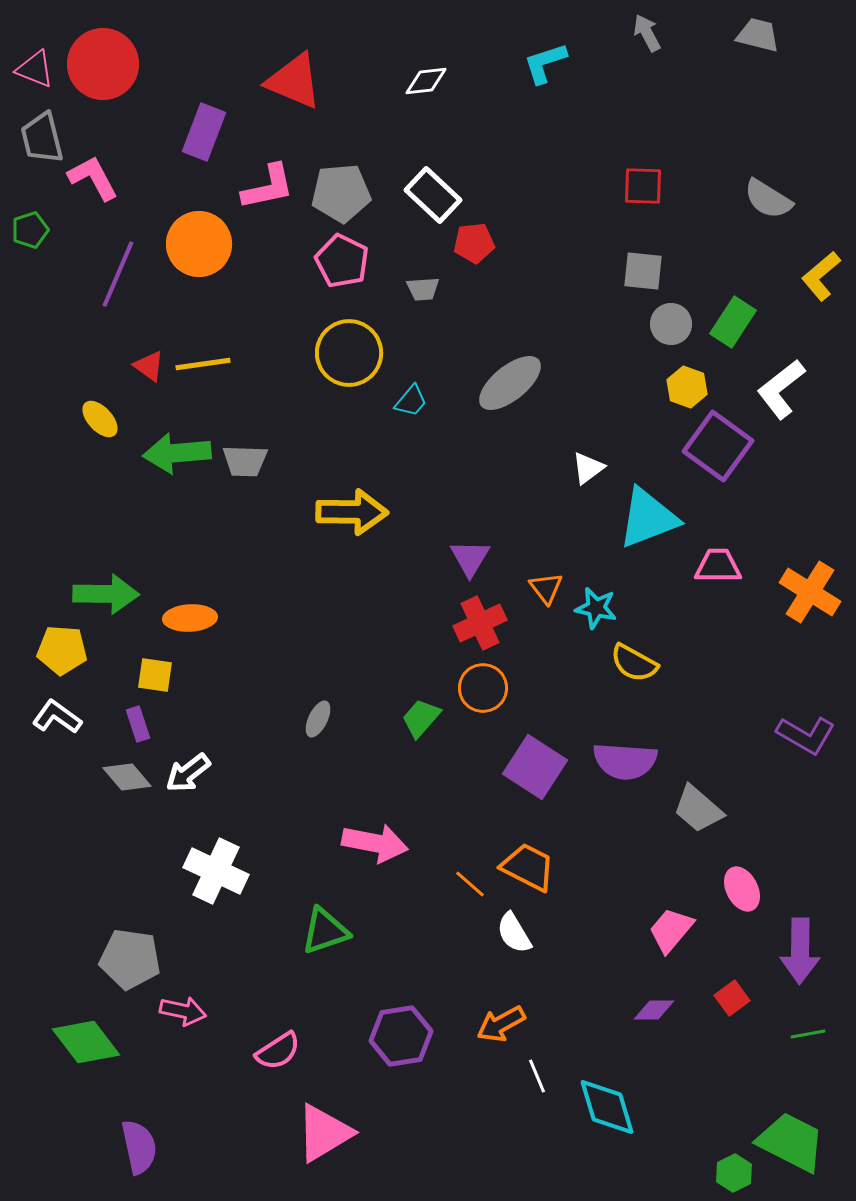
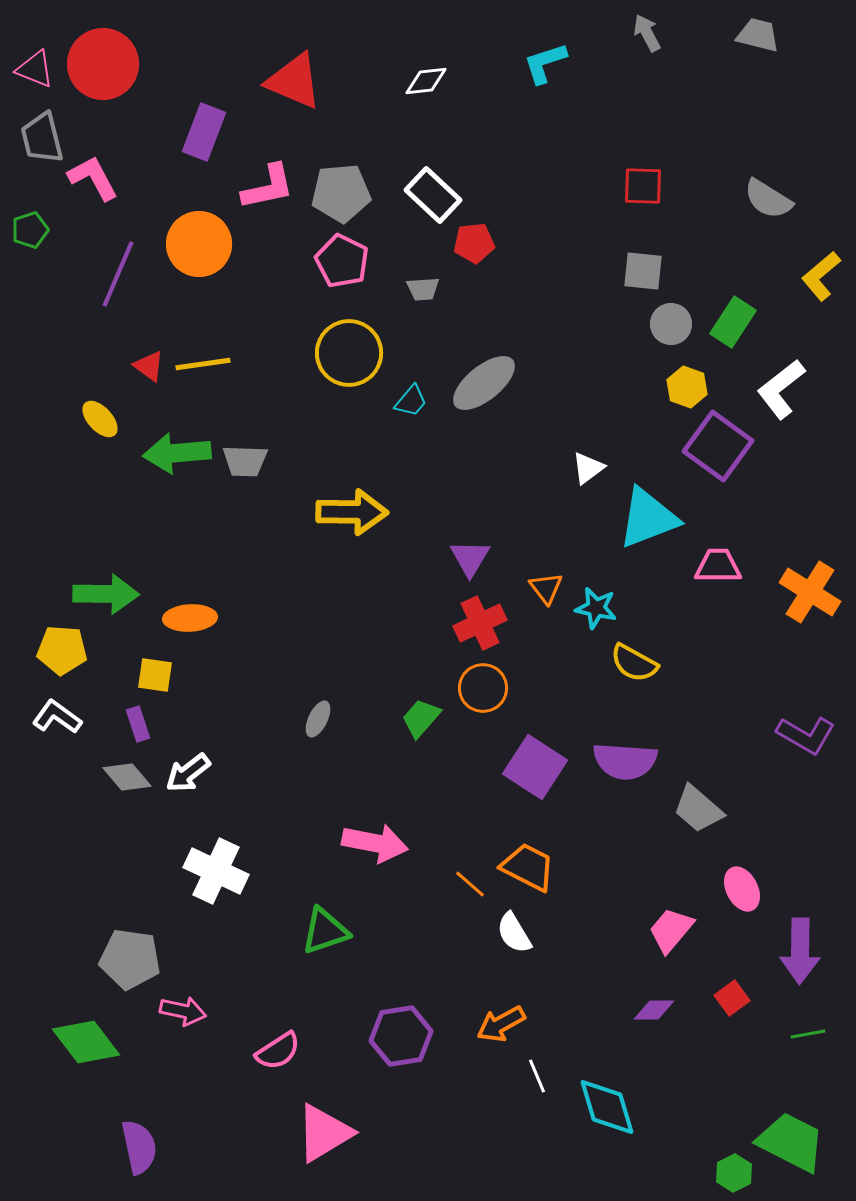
gray ellipse at (510, 383): moved 26 px left
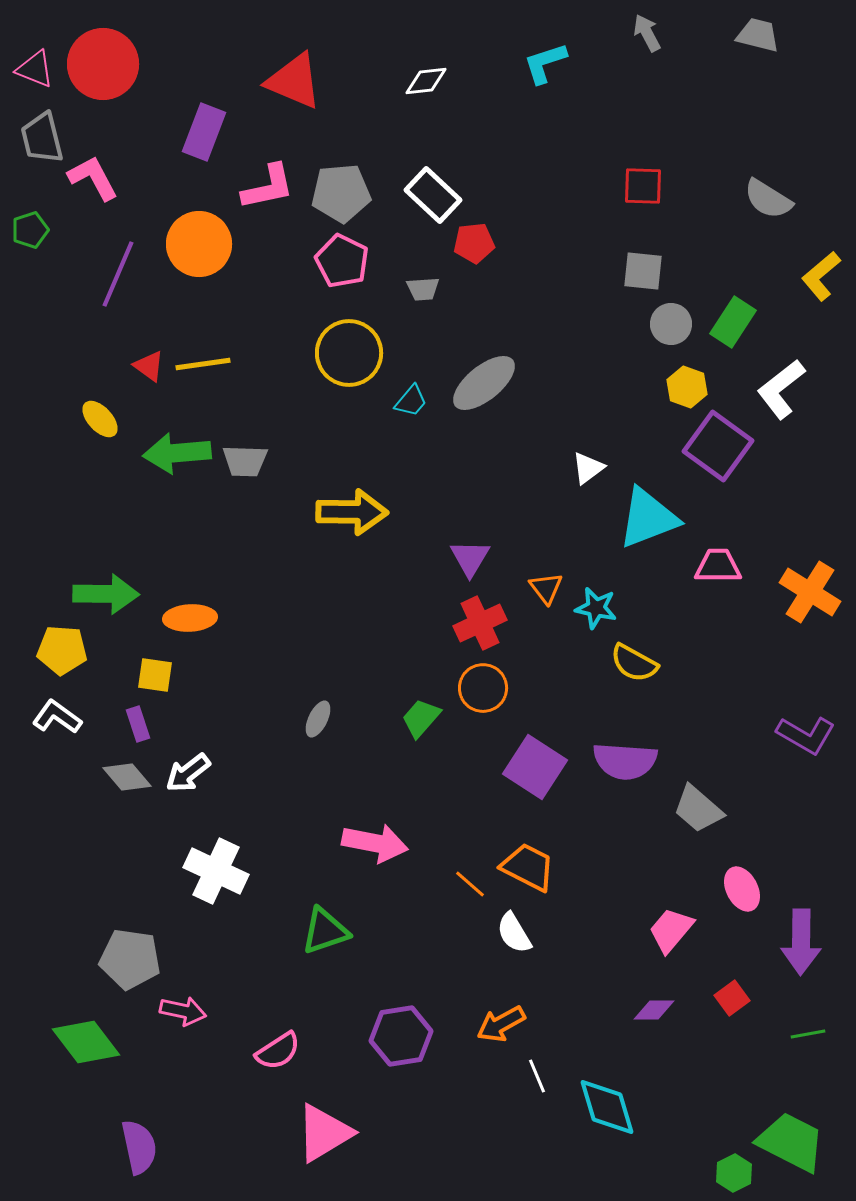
purple arrow at (800, 951): moved 1 px right, 9 px up
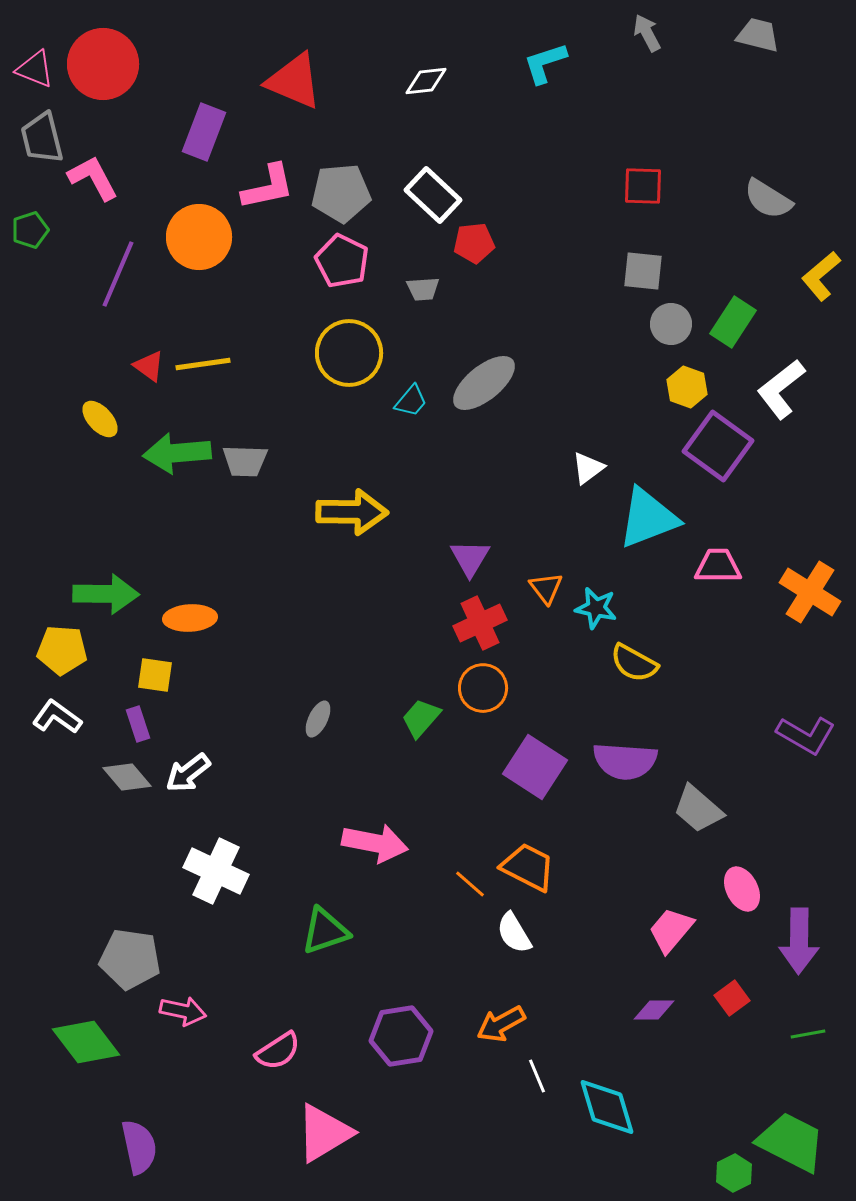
orange circle at (199, 244): moved 7 px up
purple arrow at (801, 942): moved 2 px left, 1 px up
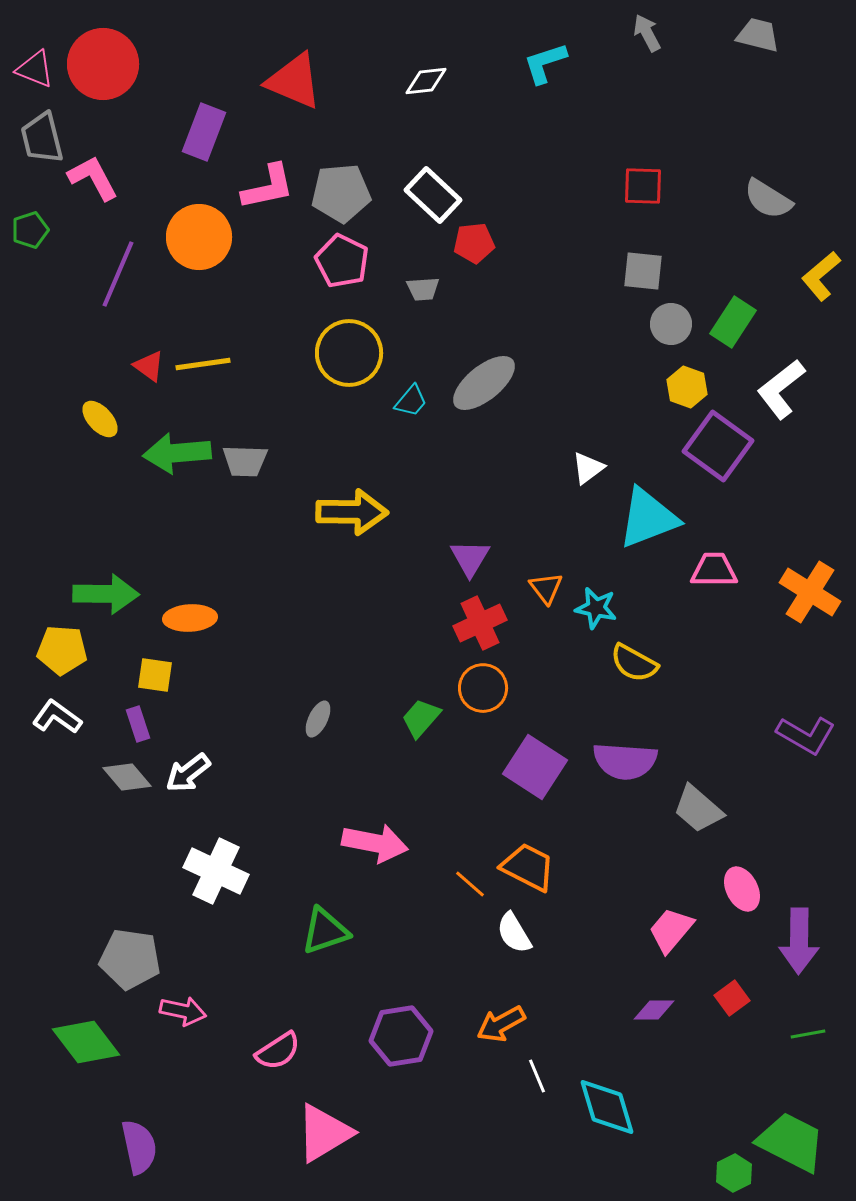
pink trapezoid at (718, 566): moved 4 px left, 4 px down
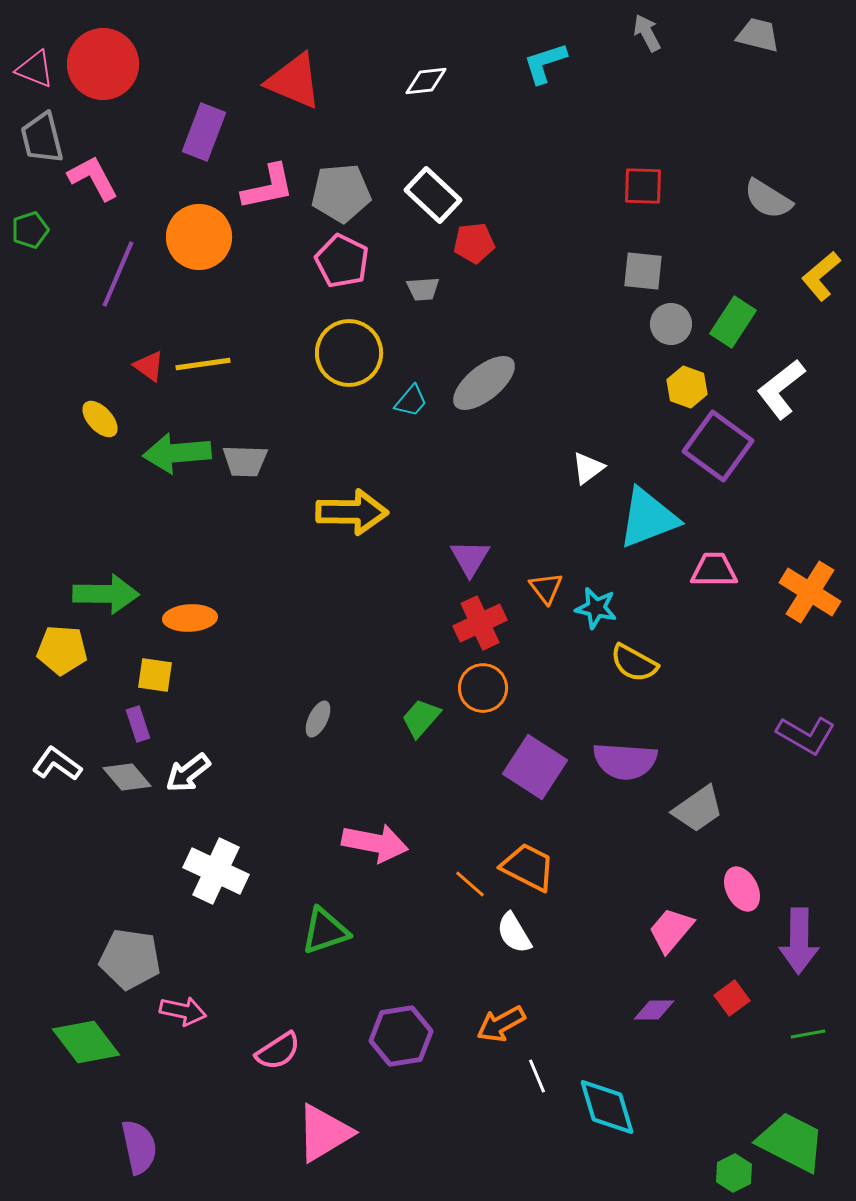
white L-shape at (57, 717): moved 47 px down
gray trapezoid at (698, 809): rotated 76 degrees counterclockwise
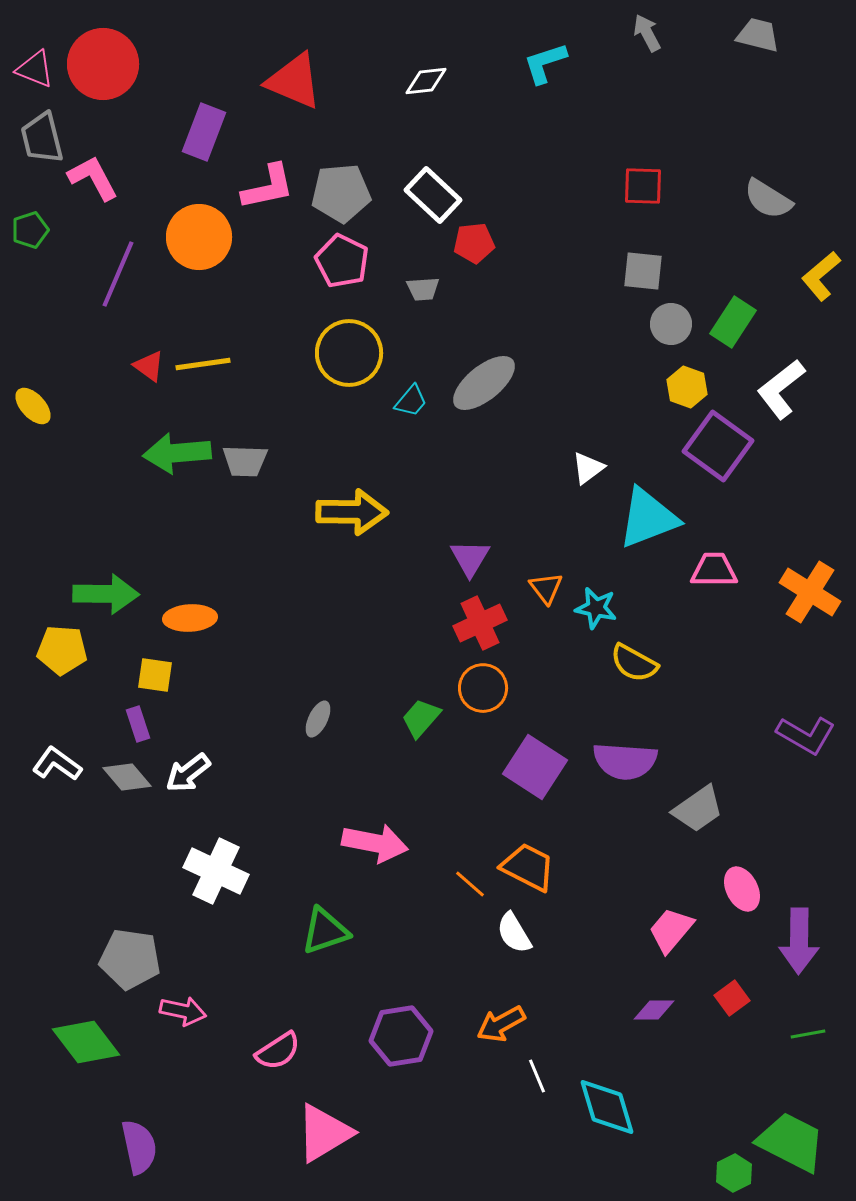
yellow ellipse at (100, 419): moved 67 px left, 13 px up
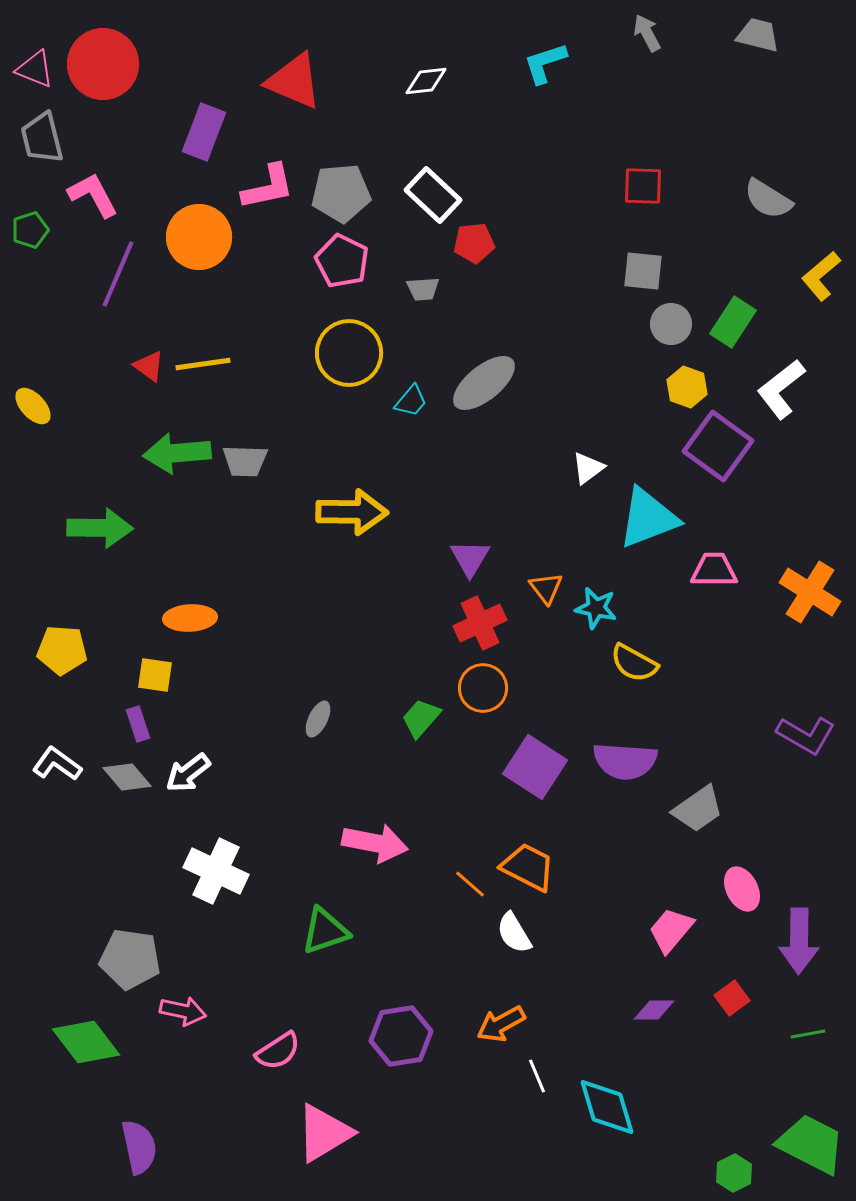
pink L-shape at (93, 178): moved 17 px down
green arrow at (106, 594): moved 6 px left, 66 px up
green trapezoid at (791, 1142): moved 20 px right, 2 px down
